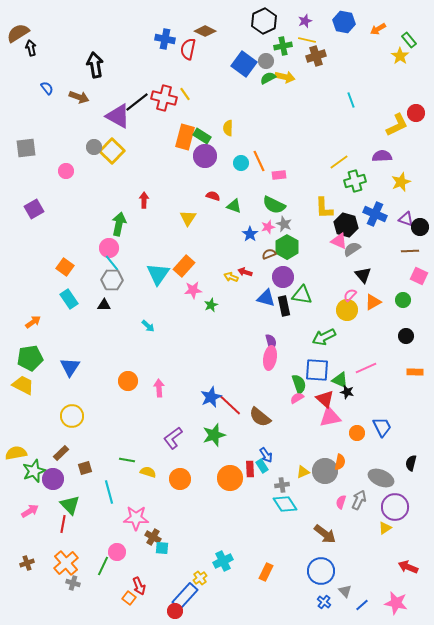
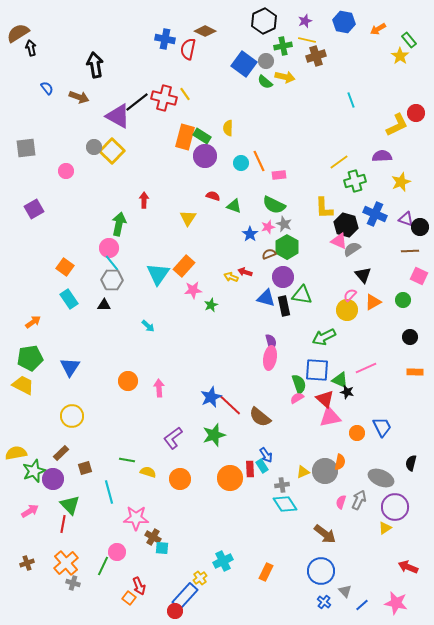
green semicircle at (268, 78): moved 3 px left, 4 px down; rotated 112 degrees counterclockwise
black circle at (406, 336): moved 4 px right, 1 px down
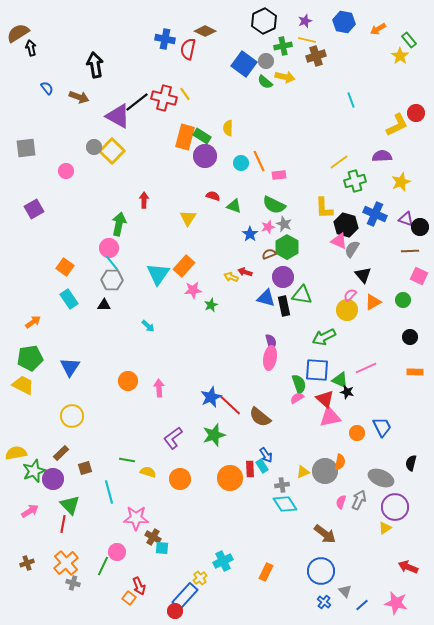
gray semicircle at (352, 249): rotated 24 degrees counterclockwise
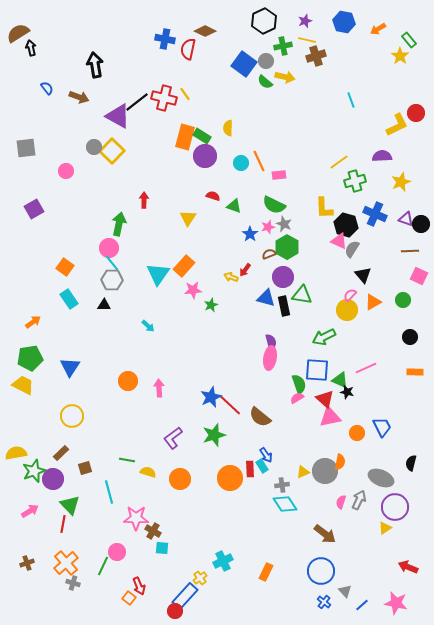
black circle at (420, 227): moved 1 px right, 3 px up
red arrow at (245, 272): moved 2 px up; rotated 72 degrees counterclockwise
brown cross at (153, 537): moved 6 px up
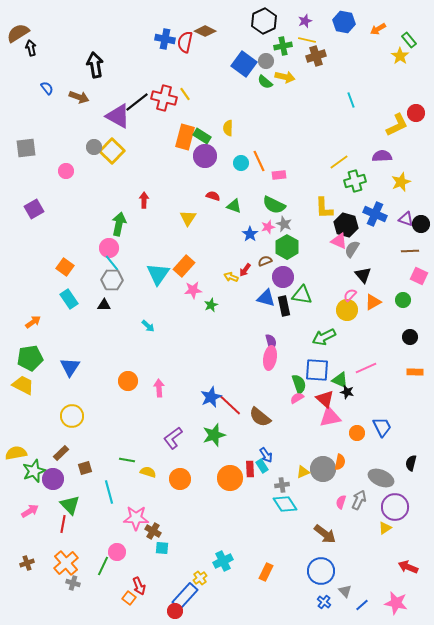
red semicircle at (188, 49): moved 3 px left, 7 px up
brown semicircle at (269, 254): moved 4 px left, 7 px down
gray circle at (325, 471): moved 2 px left, 2 px up
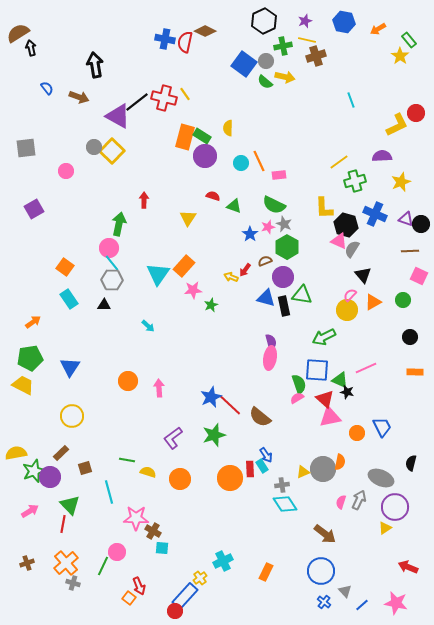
purple circle at (53, 479): moved 3 px left, 2 px up
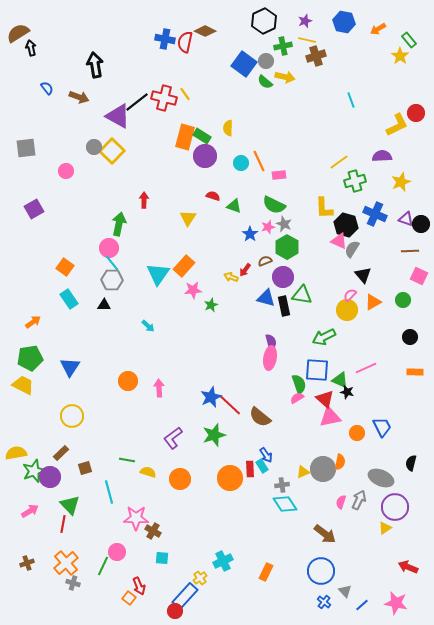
cyan square at (162, 548): moved 10 px down
